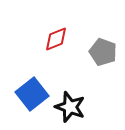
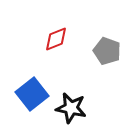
gray pentagon: moved 4 px right, 1 px up
black star: moved 1 px right, 1 px down; rotated 8 degrees counterclockwise
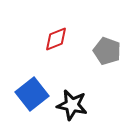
black star: moved 1 px right, 3 px up
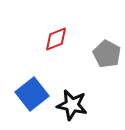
gray pentagon: moved 3 px down; rotated 8 degrees clockwise
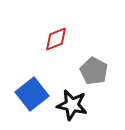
gray pentagon: moved 13 px left, 17 px down
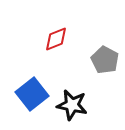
gray pentagon: moved 11 px right, 11 px up
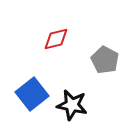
red diamond: rotated 8 degrees clockwise
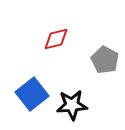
black star: rotated 16 degrees counterclockwise
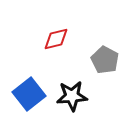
blue square: moved 3 px left
black star: moved 9 px up
